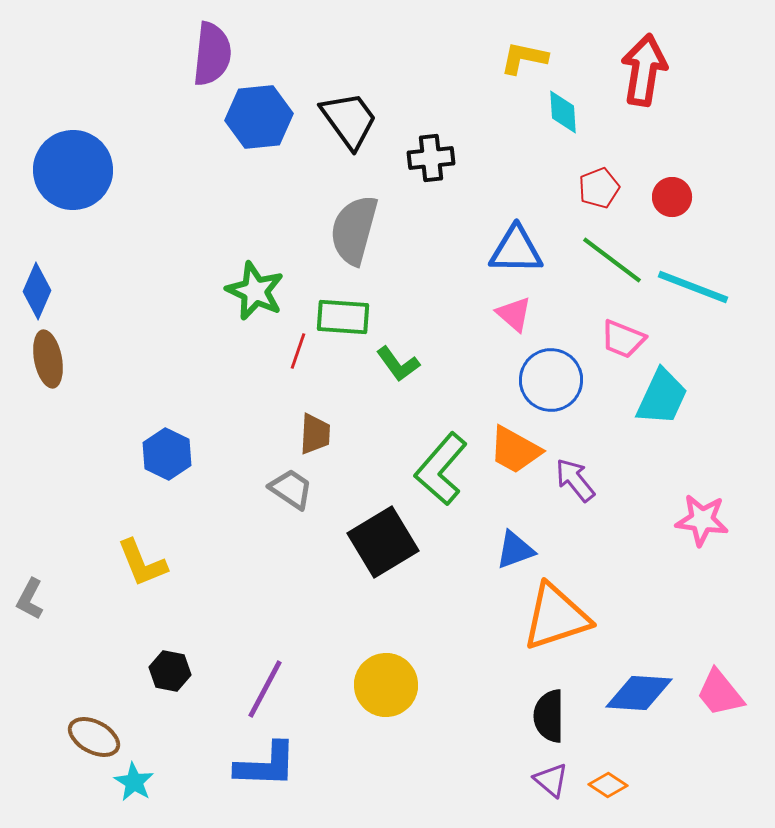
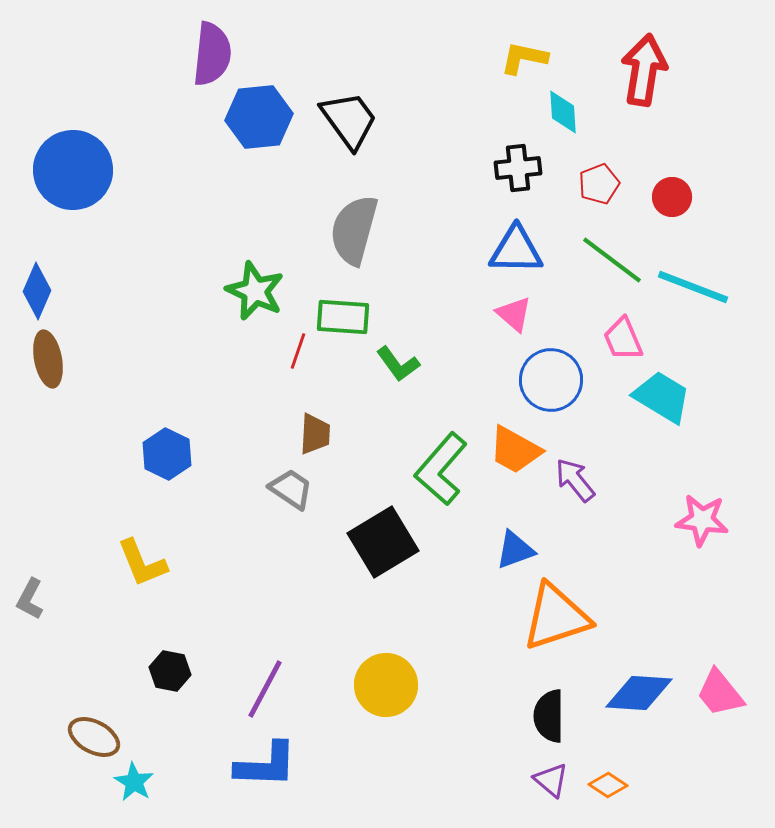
black cross at (431, 158): moved 87 px right, 10 px down
red pentagon at (599, 188): moved 4 px up
pink trapezoid at (623, 339): rotated 45 degrees clockwise
cyan trapezoid at (662, 397): rotated 84 degrees counterclockwise
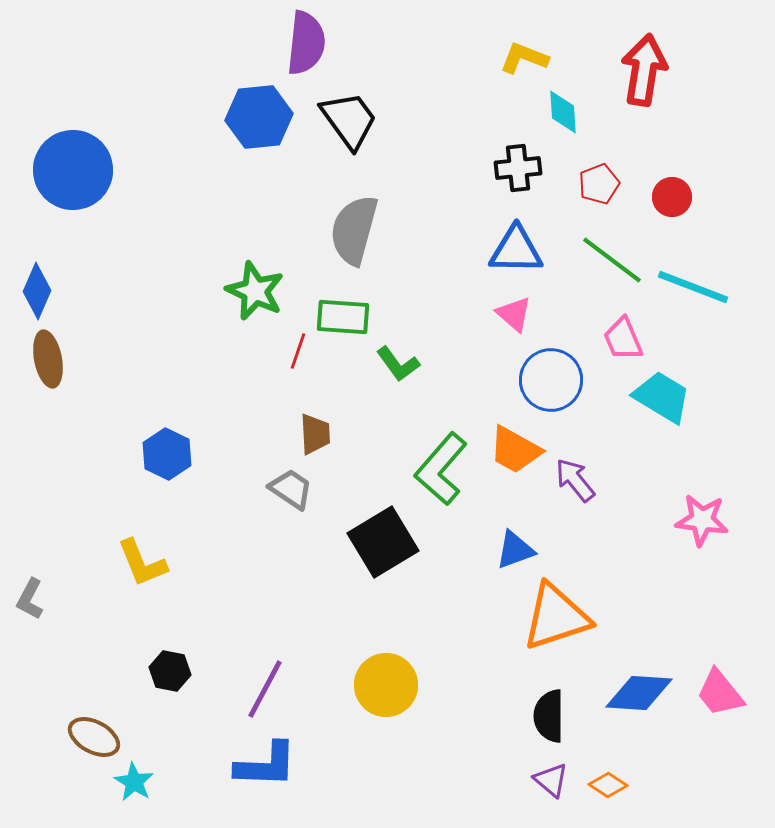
purple semicircle at (212, 54): moved 94 px right, 11 px up
yellow L-shape at (524, 58): rotated 9 degrees clockwise
brown trapezoid at (315, 434): rotated 6 degrees counterclockwise
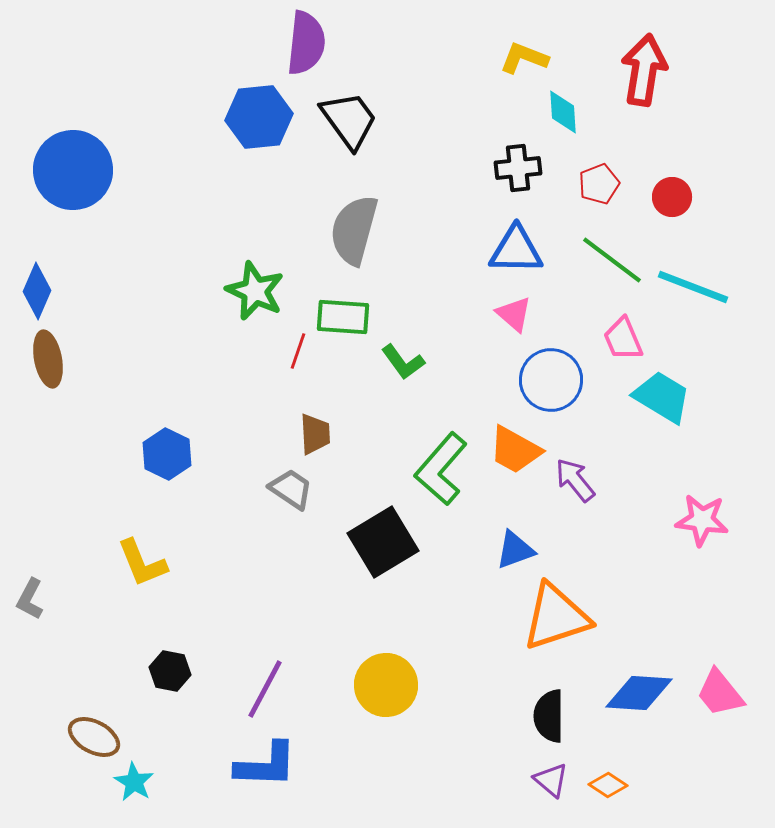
green L-shape at (398, 364): moved 5 px right, 2 px up
